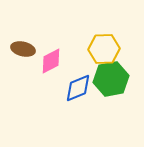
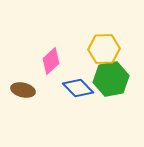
brown ellipse: moved 41 px down
pink diamond: rotated 16 degrees counterclockwise
blue diamond: rotated 68 degrees clockwise
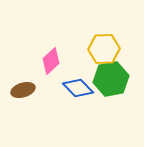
brown ellipse: rotated 30 degrees counterclockwise
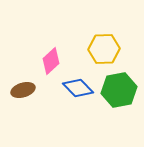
green hexagon: moved 8 px right, 11 px down
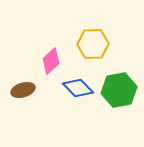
yellow hexagon: moved 11 px left, 5 px up
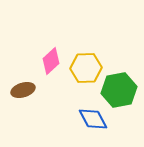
yellow hexagon: moved 7 px left, 24 px down
blue diamond: moved 15 px right, 31 px down; rotated 16 degrees clockwise
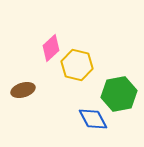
pink diamond: moved 13 px up
yellow hexagon: moved 9 px left, 3 px up; rotated 16 degrees clockwise
green hexagon: moved 4 px down
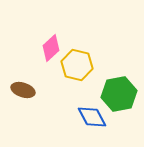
brown ellipse: rotated 35 degrees clockwise
blue diamond: moved 1 px left, 2 px up
